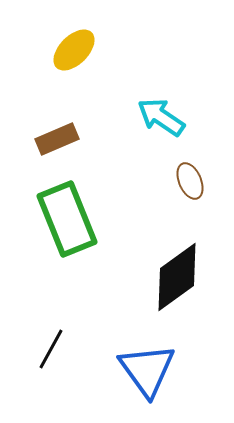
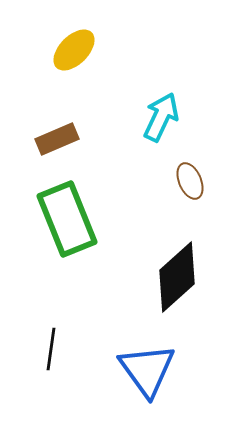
cyan arrow: rotated 81 degrees clockwise
black diamond: rotated 6 degrees counterclockwise
black line: rotated 21 degrees counterclockwise
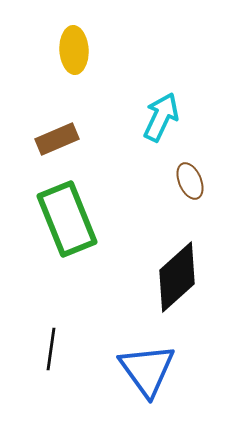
yellow ellipse: rotated 48 degrees counterclockwise
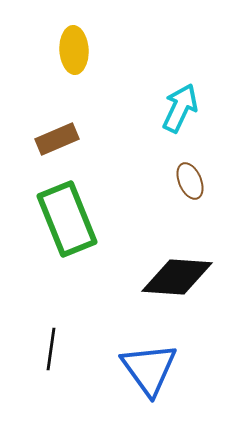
cyan arrow: moved 19 px right, 9 px up
black diamond: rotated 46 degrees clockwise
blue triangle: moved 2 px right, 1 px up
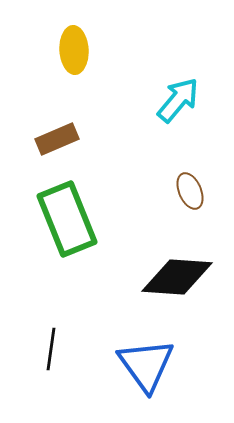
cyan arrow: moved 2 px left, 8 px up; rotated 15 degrees clockwise
brown ellipse: moved 10 px down
blue triangle: moved 3 px left, 4 px up
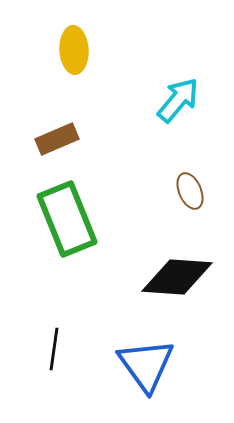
black line: moved 3 px right
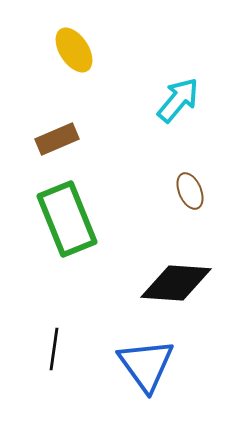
yellow ellipse: rotated 30 degrees counterclockwise
black diamond: moved 1 px left, 6 px down
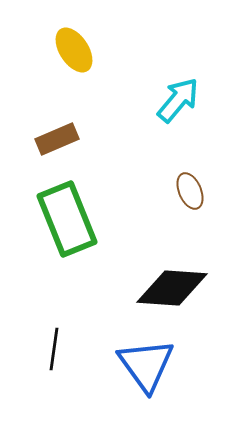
black diamond: moved 4 px left, 5 px down
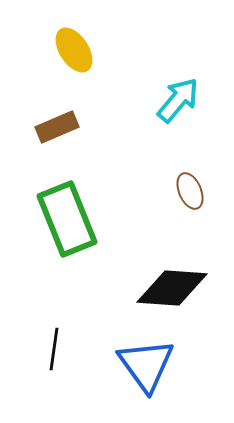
brown rectangle: moved 12 px up
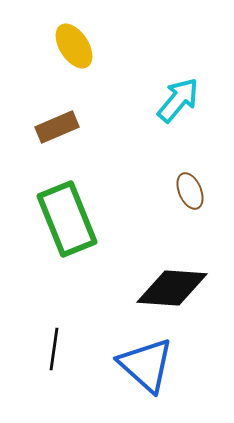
yellow ellipse: moved 4 px up
blue triangle: rotated 12 degrees counterclockwise
